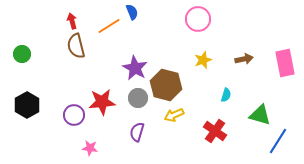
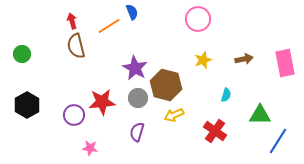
green triangle: rotated 15 degrees counterclockwise
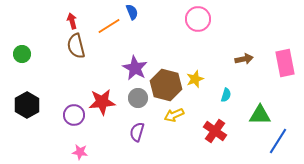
yellow star: moved 8 px left, 19 px down
pink star: moved 10 px left, 4 px down
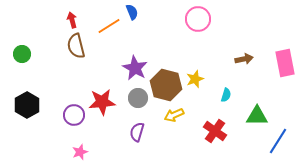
red arrow: moved 1 px up
green triangle: moved 3 px left, 1 px down
pink star: rotated 28 degrees counterclockwise
